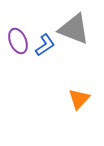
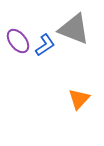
purple ellipse: rotated 15 degrees counterclockwise
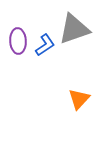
gray triangle: rotated 40 degrees counterclockwise
purple ellipse: rotated 35 degrees clockwise
